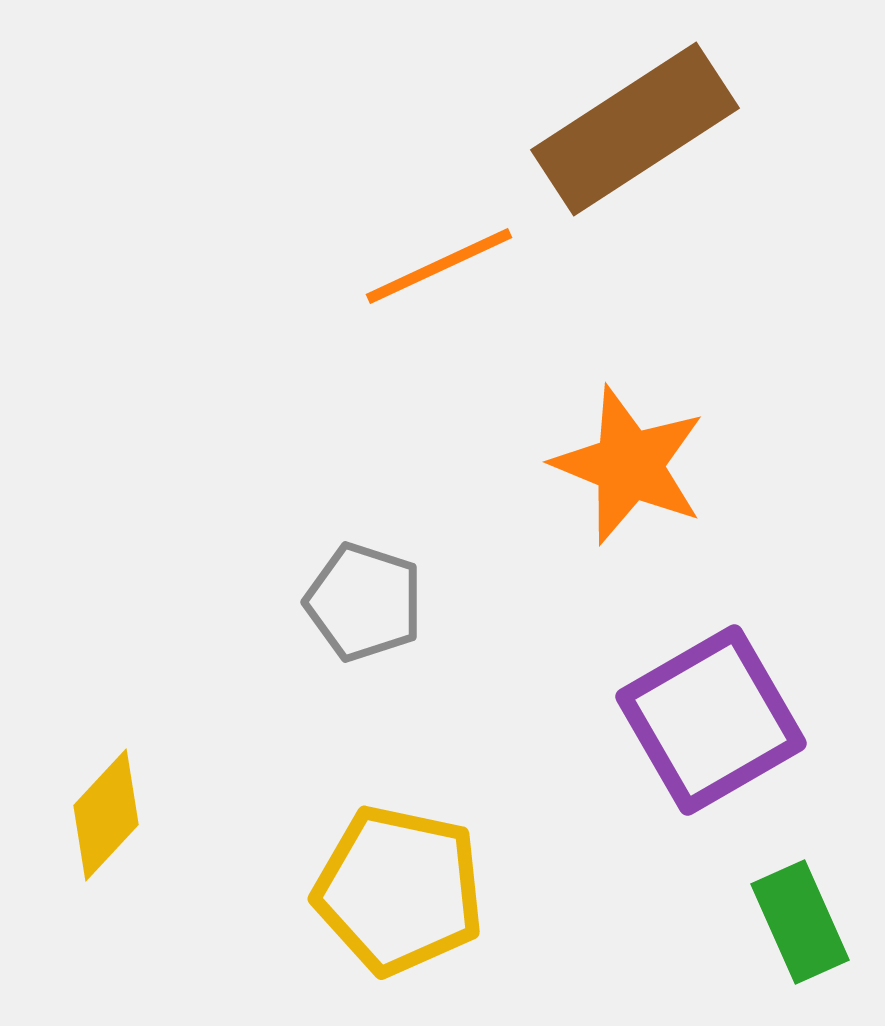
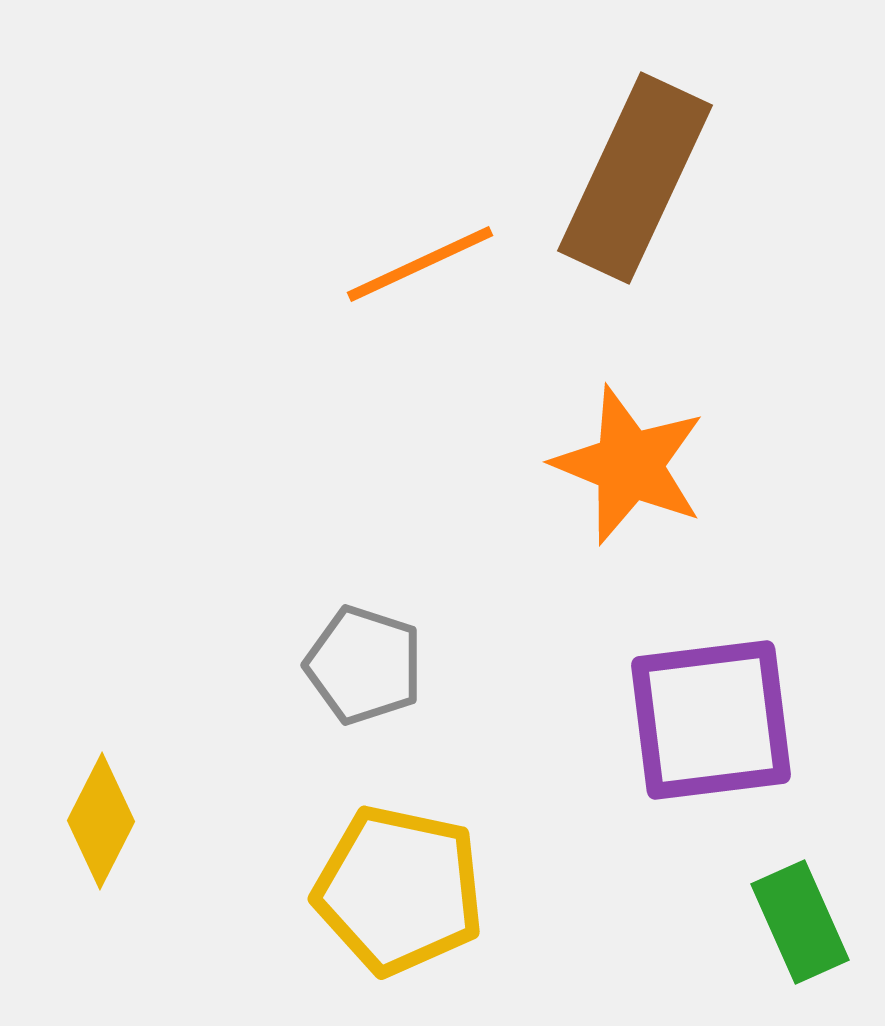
brown rectangle: moved 49 px down; rotated 32 degrees counterclockwise
orange line: moved 19 px left, 2 px up
gray pentagon: moved 63 px down
purple square: rotated 23 degrees clockwise
yellow diamond: moved 5 px left, 6 px down; rotated 16 degrees counterclockwise
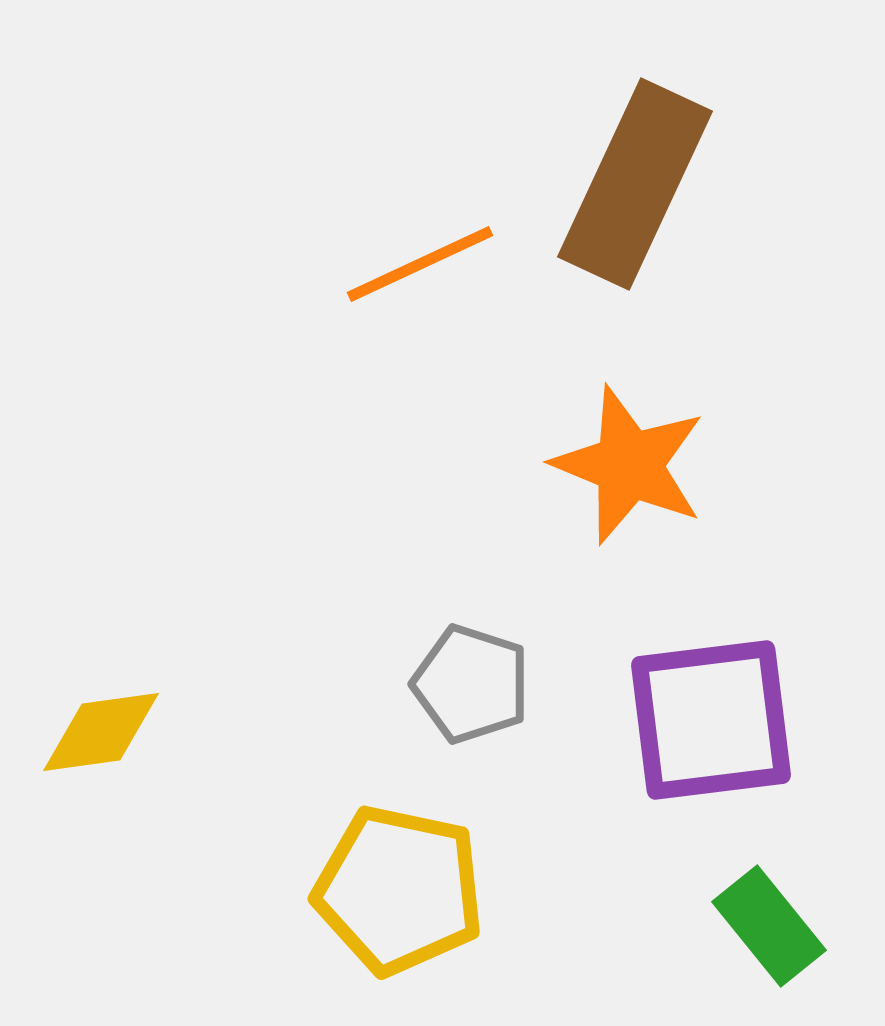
brown rectangle: moved 6 px down
gray pentagon: moved 107 px right, 19 px down
yellow diamond: moved 89 px up; rotated 55 degrees clockwise
green rectangle: moved 31 px left, 4 px down; rotated 15 degrees counterclockwise
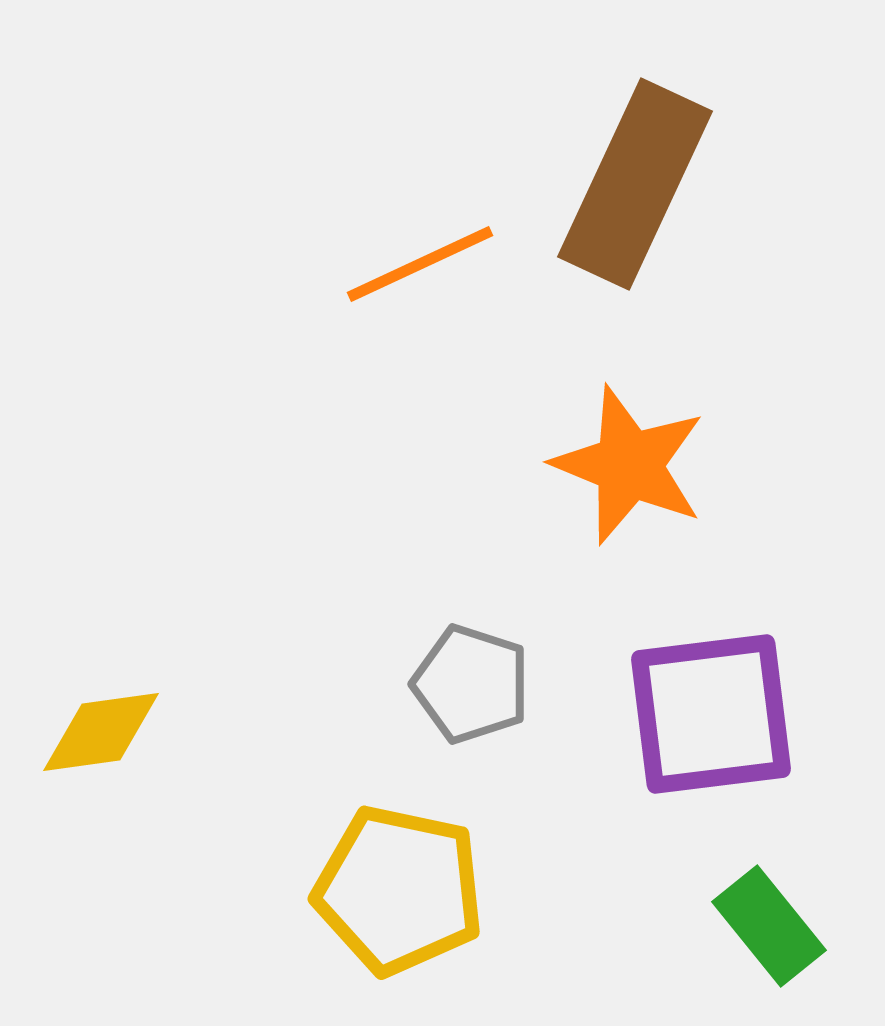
purple square: moved 6 px up
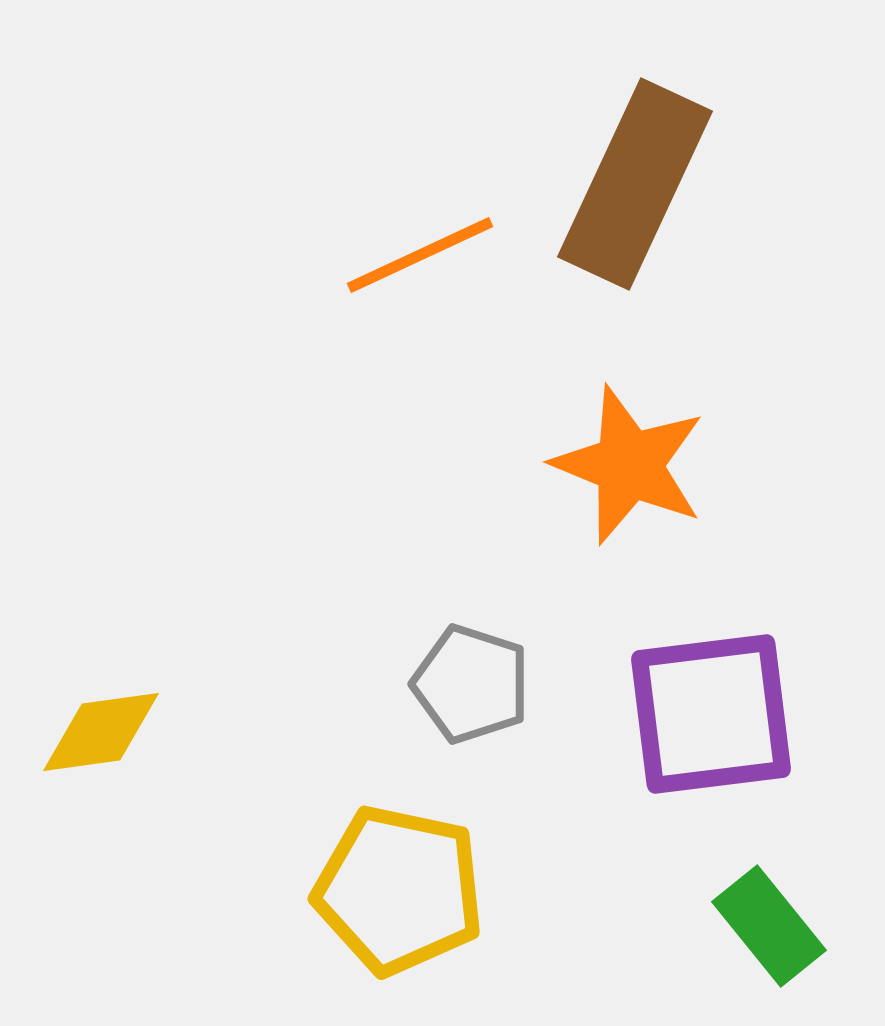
orange line: moved 9 px up
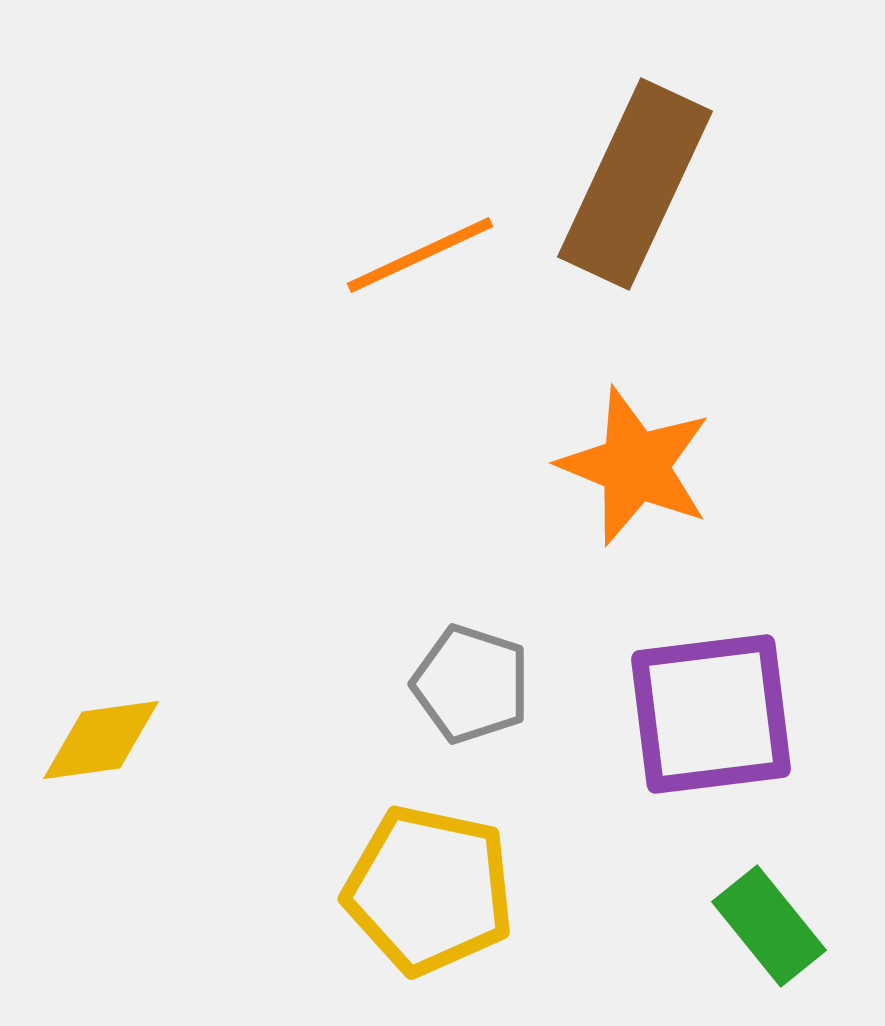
orange star: moved 6 px right, 1 px down
yellow diamond: moved 8 px down
yellow pentagon: moved 30 px right
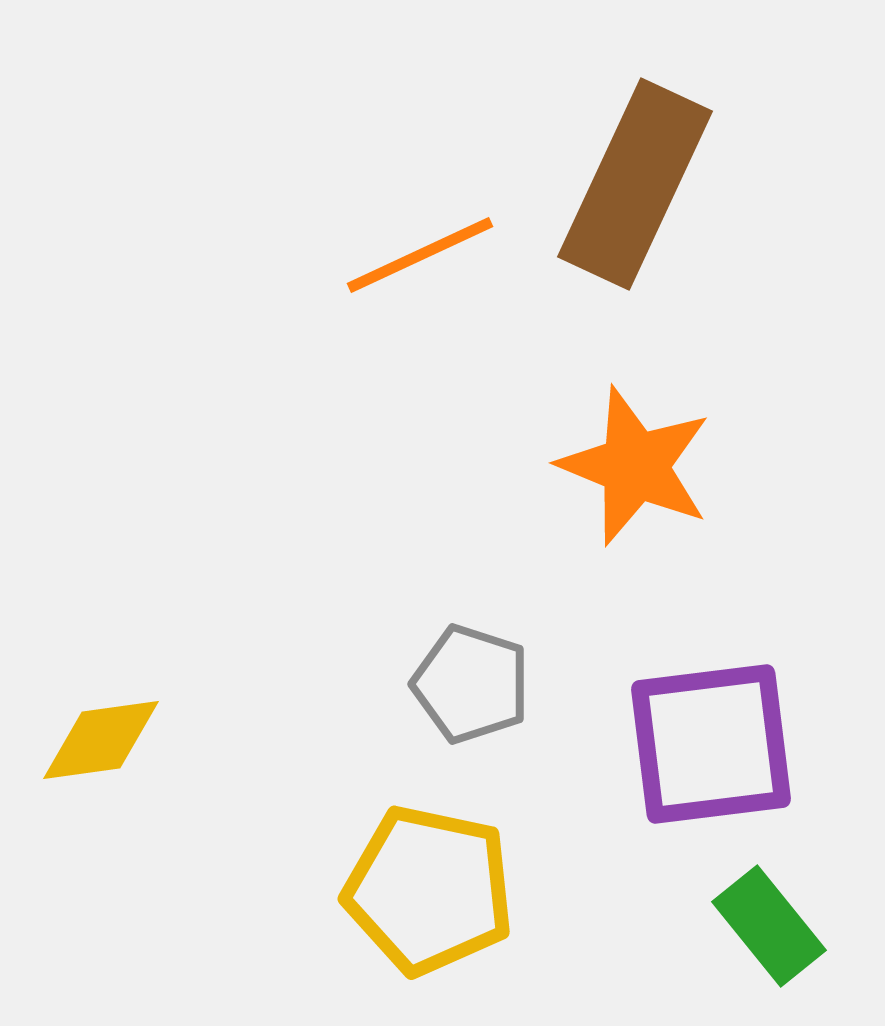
purple square: moved 30 px down
